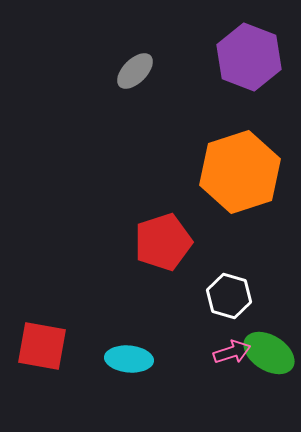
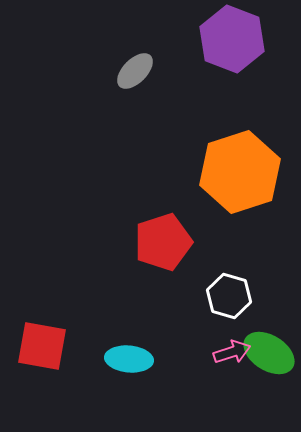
purple hexagon: moved 17 px left, 18 px up
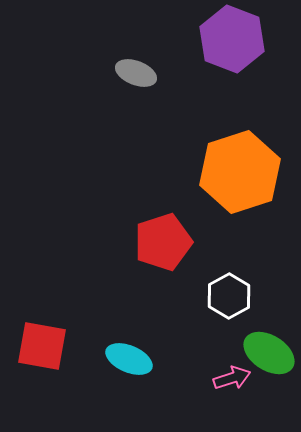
gray ellipse: moved 1 px right, 2 px down; rotated 66 degrees clockwise
white hexagon: rotated 15 degrees clockwise
pink arrow: moved 26 px down
cyan ellipse: rotated 18 degrees clockwise
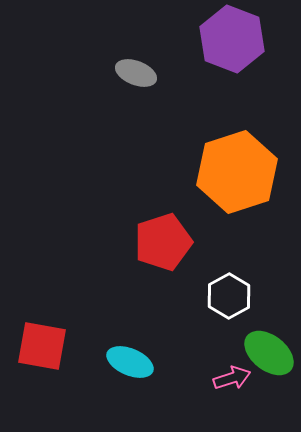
orange hexagon: moved 3 px left
green ellipse: rotated 6 degrees clockwise
cyan ellipse: moved 1 px right, 3 px down
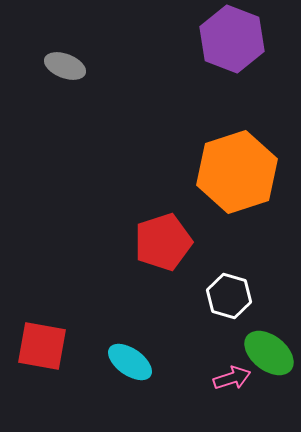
gray ellipse: moved 71 px left, 7 px up
white hexagon: rotated 15 degrees counterclockwise
cyan ellipse: rotated 12 degrees clockwise
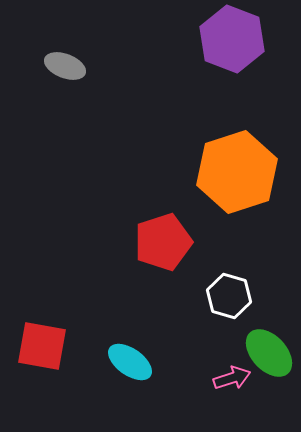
green ellipse: rotated 9 degrees clockwise
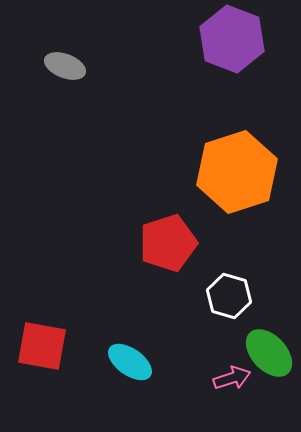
red pentagon: moved 5 px right, 1 px down
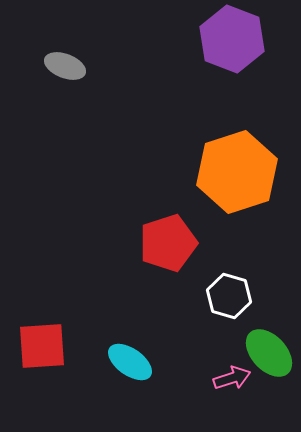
red square: rotated 14 degrees counterclockwise
